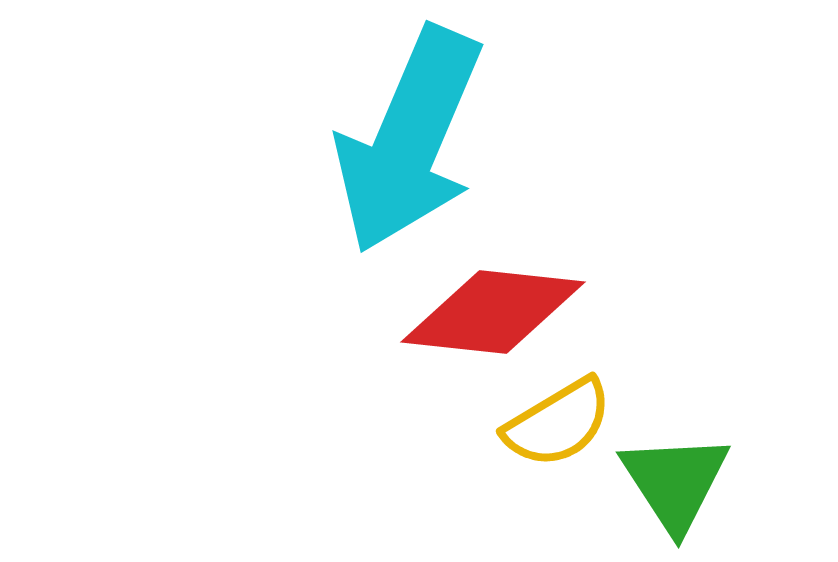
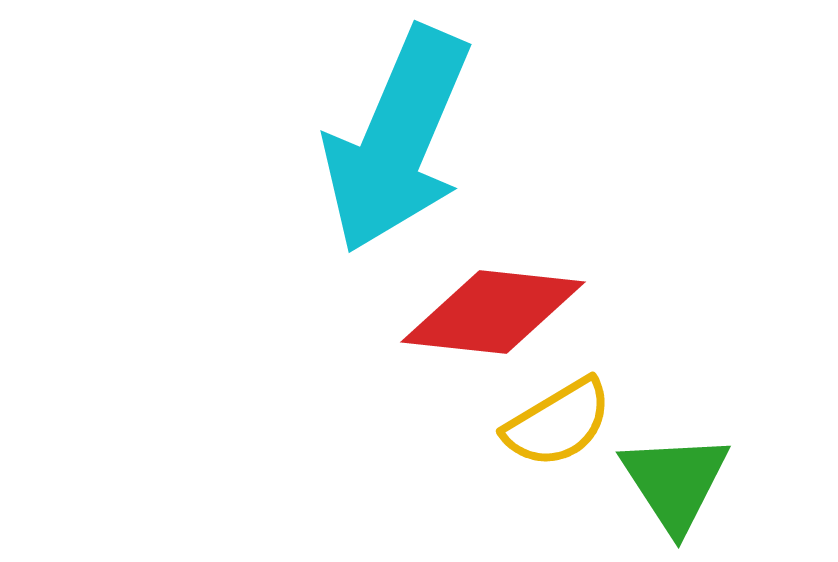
cyan arrow: moved 12 px left
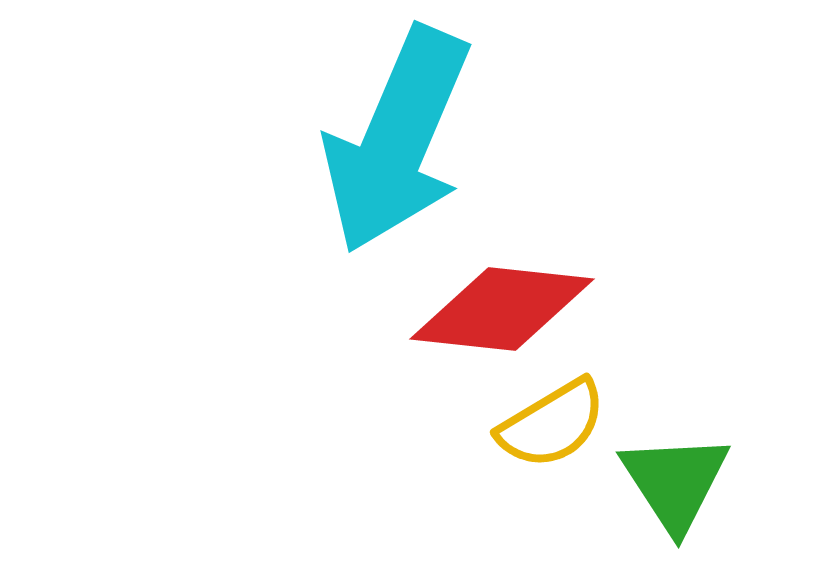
red diamond: moved 9 px right, 3 px up
yellow semicircle: moved 6 px left, 1 px down
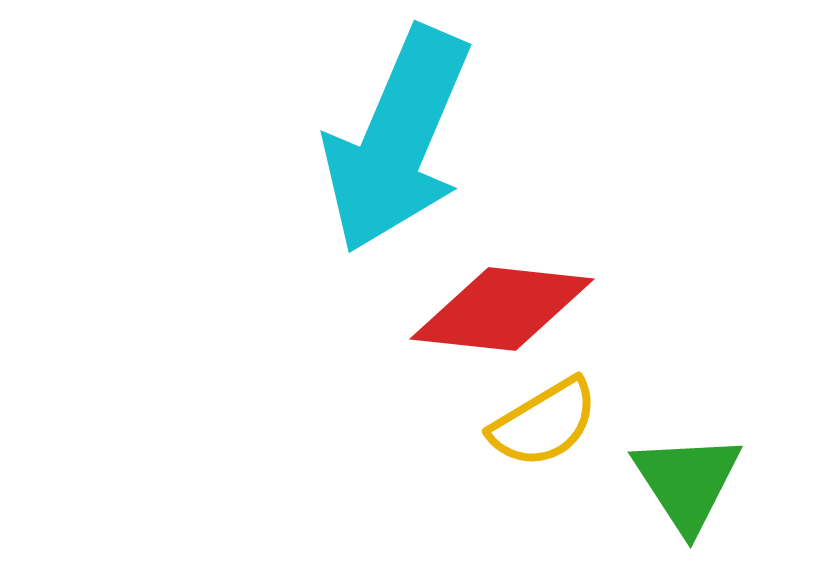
yellow semicircle: moved 8 px left, 1 px up
green triangle: moved 12 px right
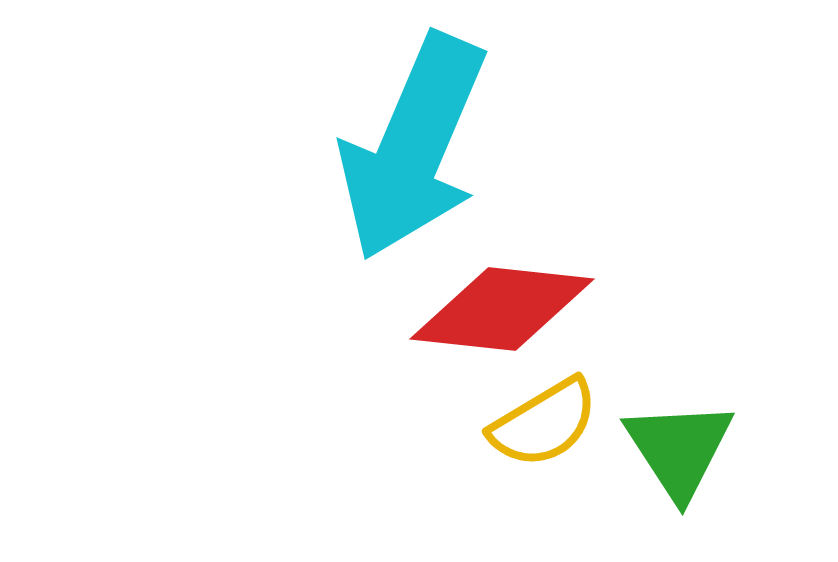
cyan arrow: moved 16 px right, 7 px down
green triangle: moved 8 px left, 33 px up
